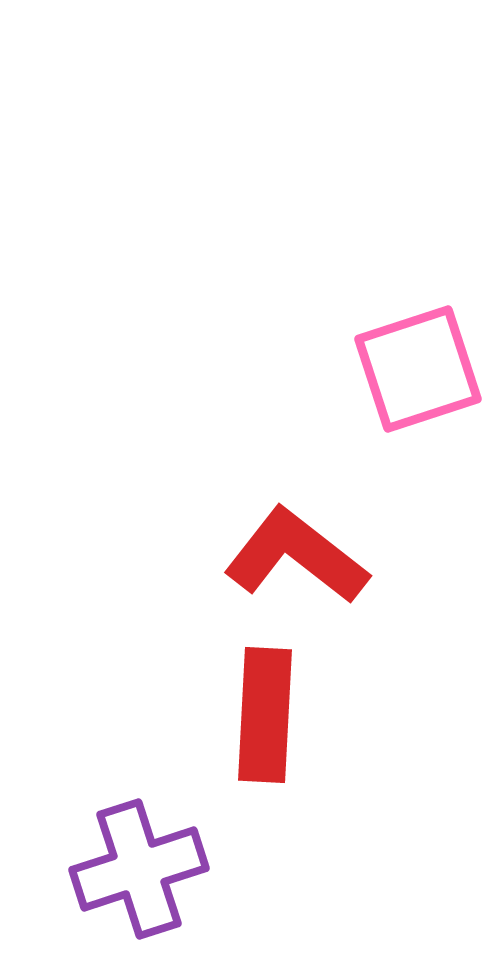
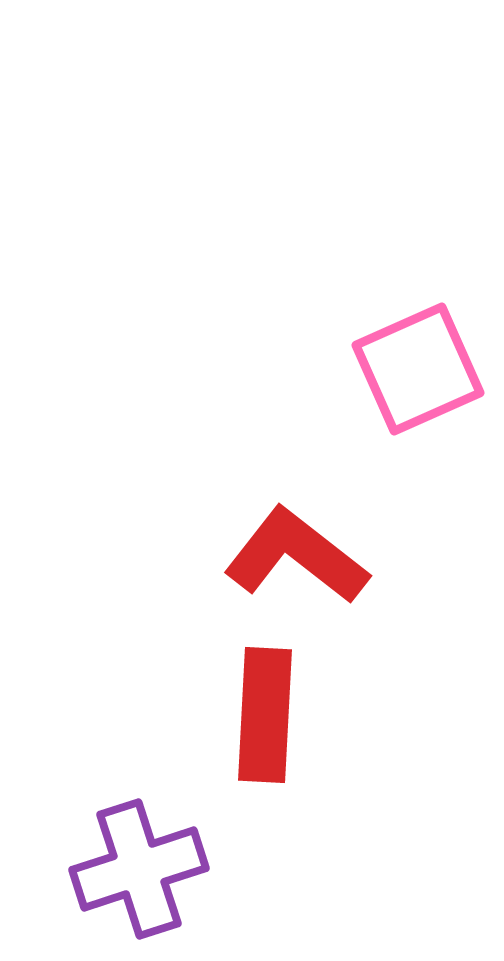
pink square: rotated 6 degrees counterclockwise
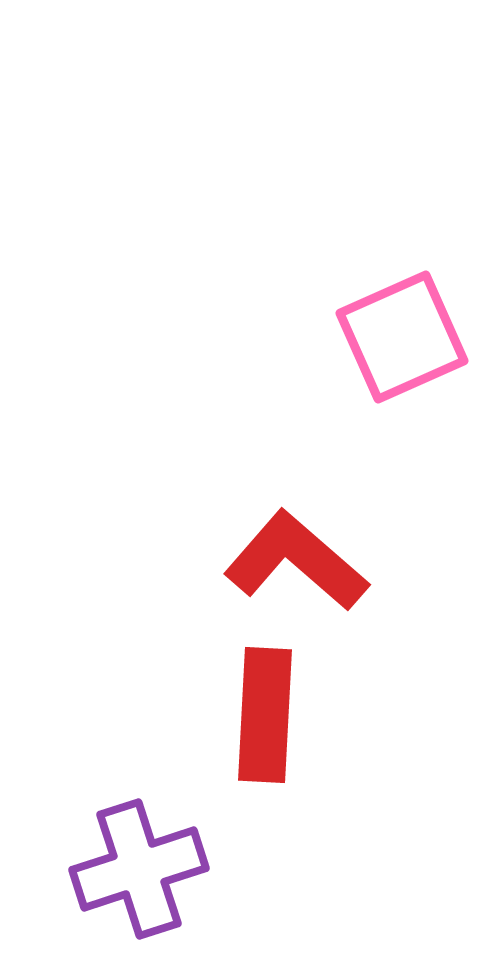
pink square: moved 16 px left, 32 px up
red L-shape: moved 5 px down; rotated 3 degrees clockwise
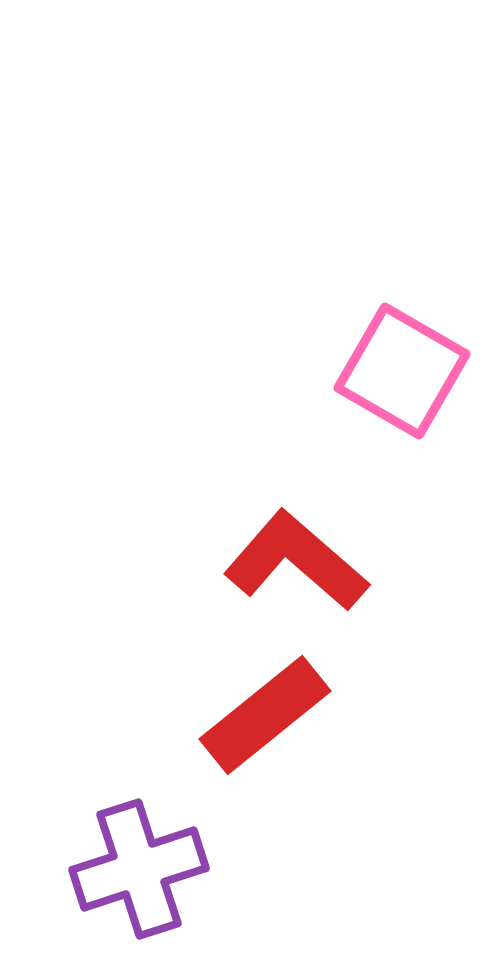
pink square: moved 34 px down; rotated 36 degrees counterclockwise
red rectangle: rotated 48 degrees clockwise
